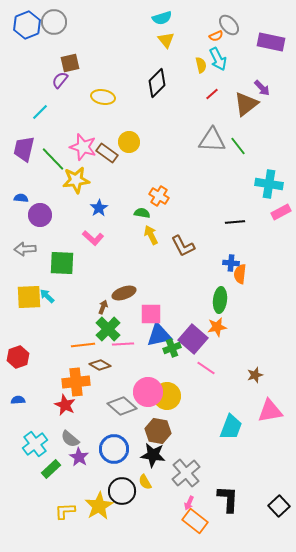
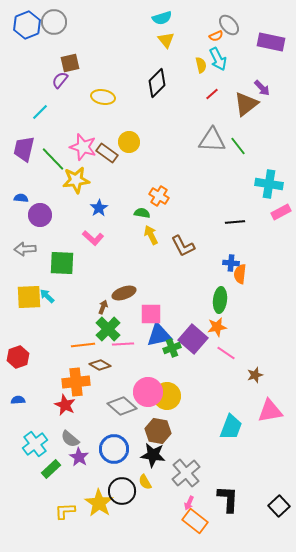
pink line at (206, 368): moved 20 px right, 15 px up
yellow star at (99, 506): moved 3 px up; rotated 8 degrees counterclockwise
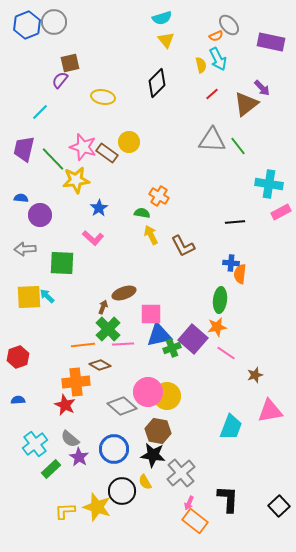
gray cross at (186, 473): moved 5 px left
yellow star at (99, 503): moved 2 px left, 4 px down; rotated 16 degrees counterclockwise
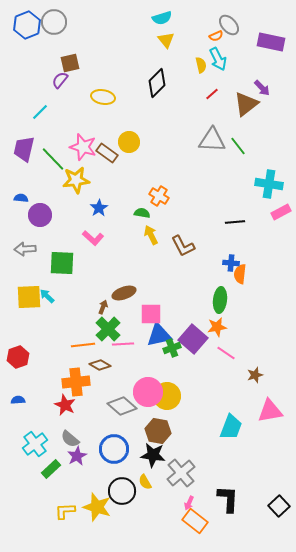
purple star at (79, 457): moved 2 px left, 1 px up; rotated 12 degrees clockwise
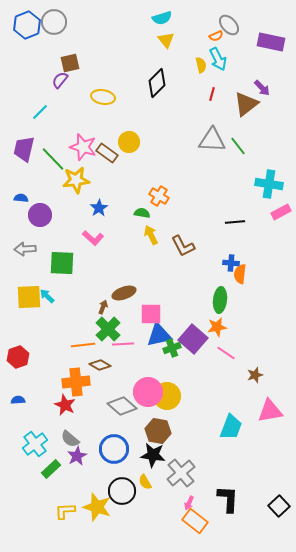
red line at (212, 94): rotated 32 degrees counterclockwise
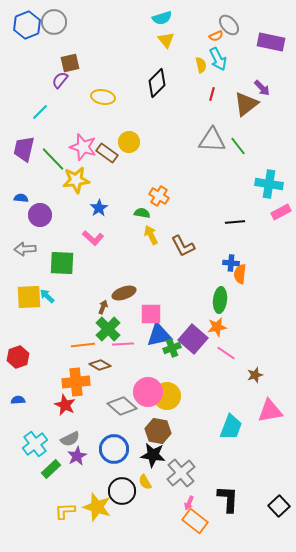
gray semicircle at (70, 439): rotated 66 degrees counterclockwise
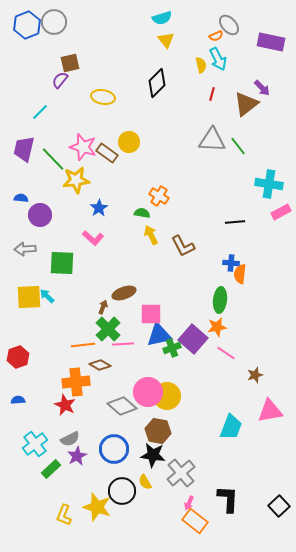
yellow L-shape at (65, 511): moved 1 px left, 4 px down; rotated 65 degrees counterclockwise
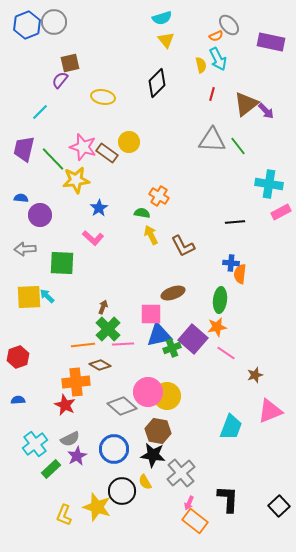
purple arrow at (262, 88): moved 4 px right, 23 px down
brown ellipse at (124, 293): moved 49 px right
pink triangle at (270, 411): rotated 12 degrees counterclockwise
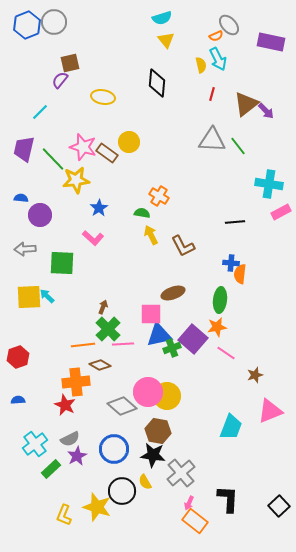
black diamond at (157, 83): rotated 40 degrees counterclockwise
